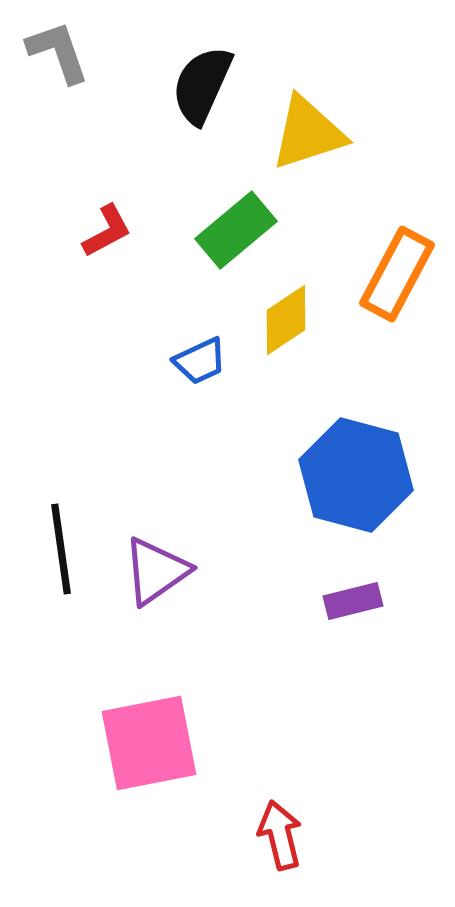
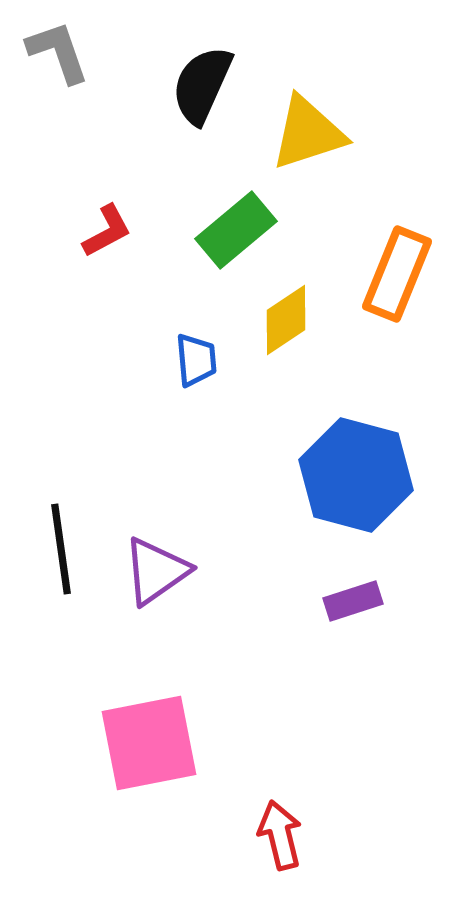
orange rectangle: rotated 6 degrees counterclockwise
blue trapezoid: moved 4 px left, 1 px up; rotated 70 degrees counterclockwise
purple rectangle: rotated 4 degrees counterclockwise
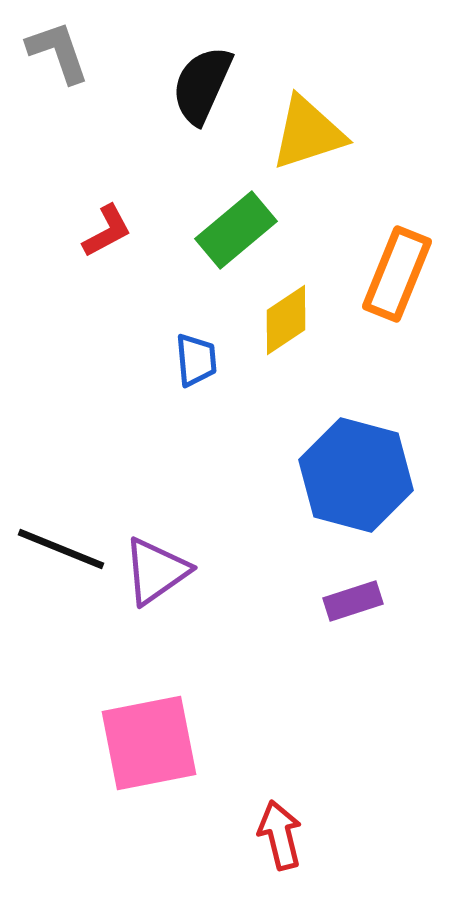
black line: rotated 60 degrees counterclockwise
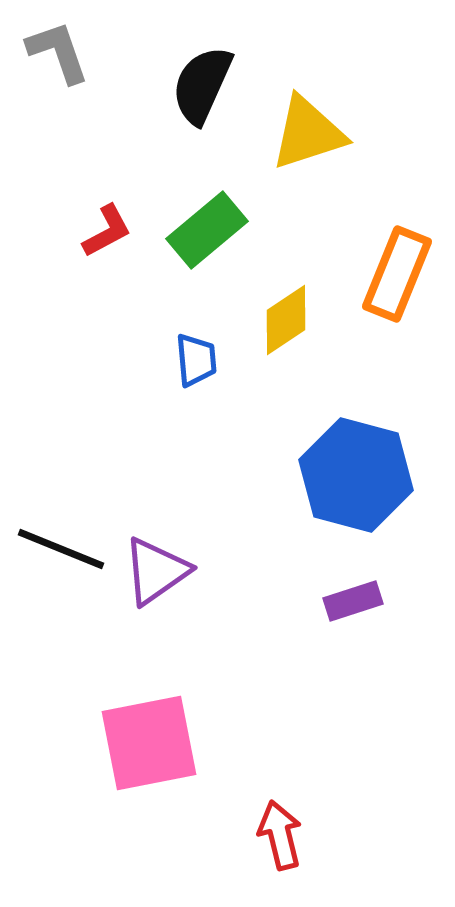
green rectangle: moved 29 px left
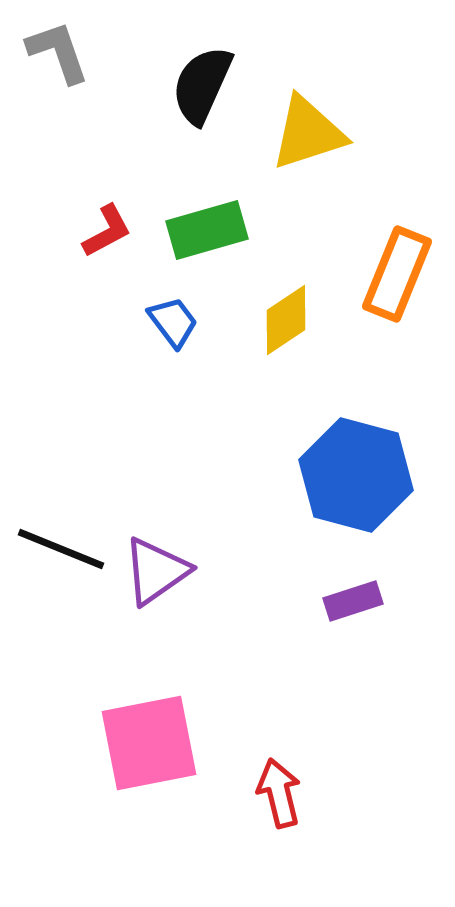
green rectangle: rotated 24 degrees clockwise
blue trapezoid: moved 23 px left, 38 px up; rotated 32 degrees counterclockwise
red arrow: moved 1 px left, 42 px up
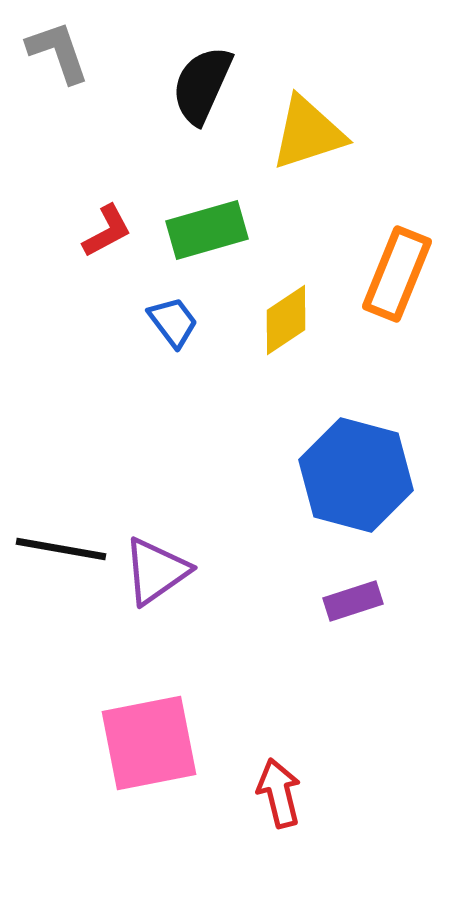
black line: rotated 12 degrees counterclockwise
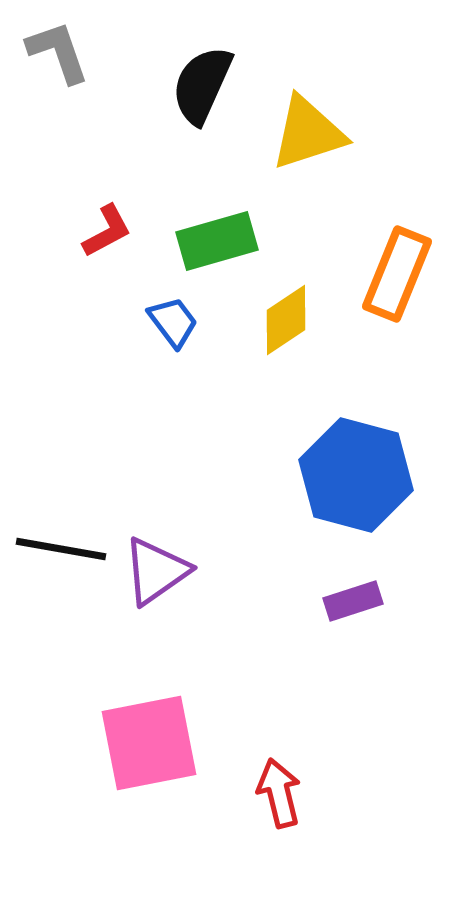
green rectangle: moved 10 px right, 11 px down
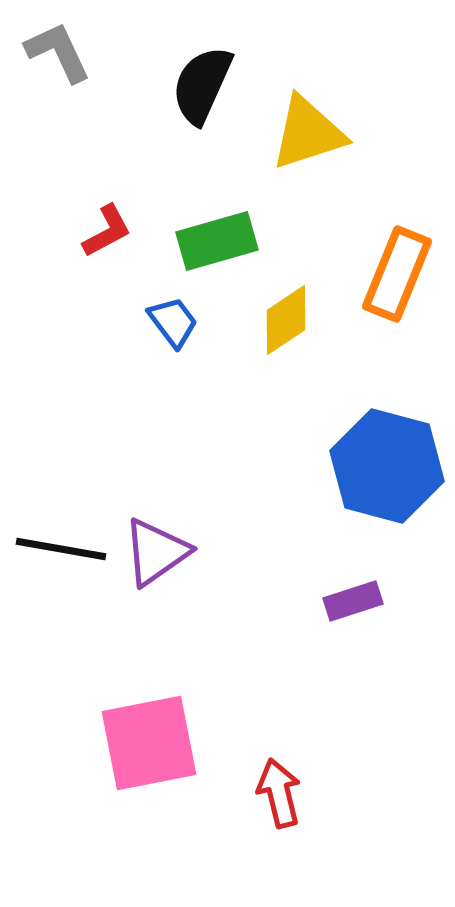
gray L-shape: rotated 6 degrees counterclockwise
blue hexagon: moved 31 px right, 9 px up
purple triangle: moved 19 px up
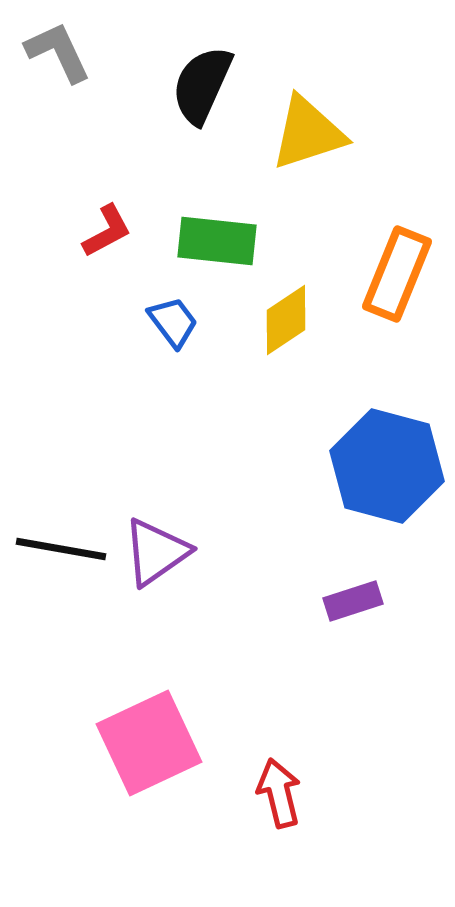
green rectangle: rotated 22 degrees clockwise
pink square: rotated 14 degrees counterclockwise
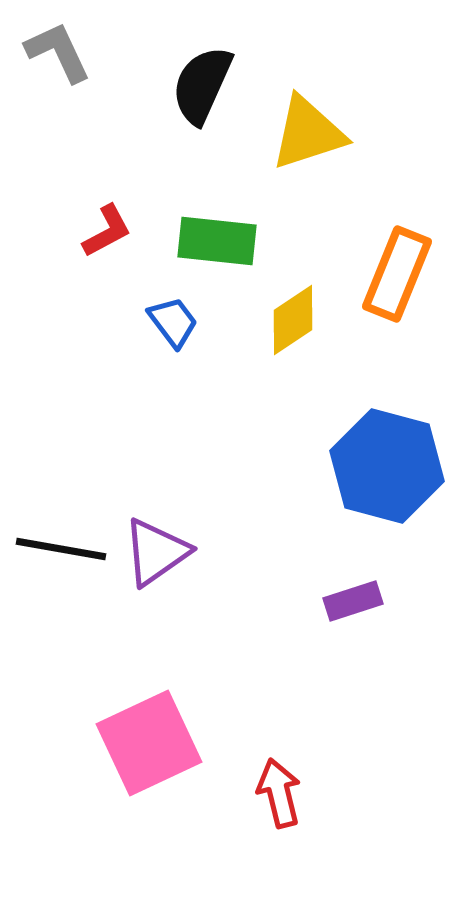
yellow diamond: moved 7 px right
